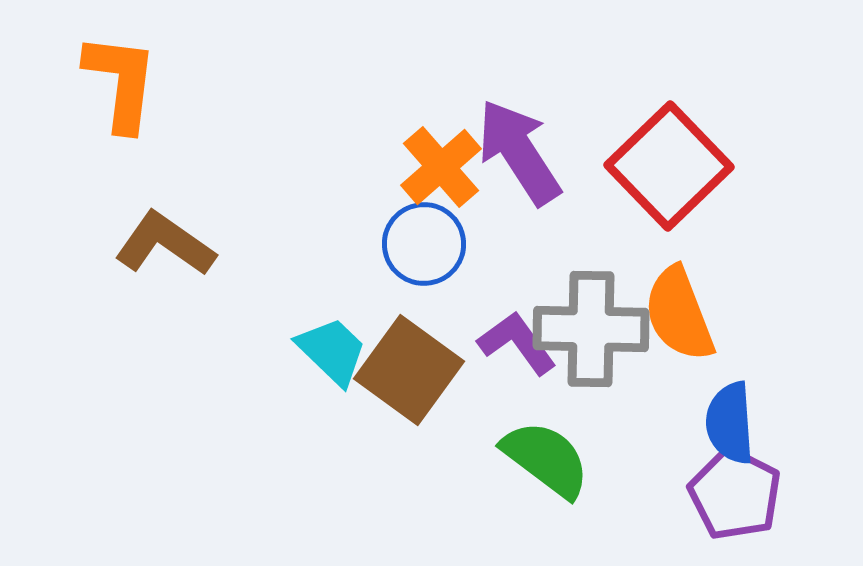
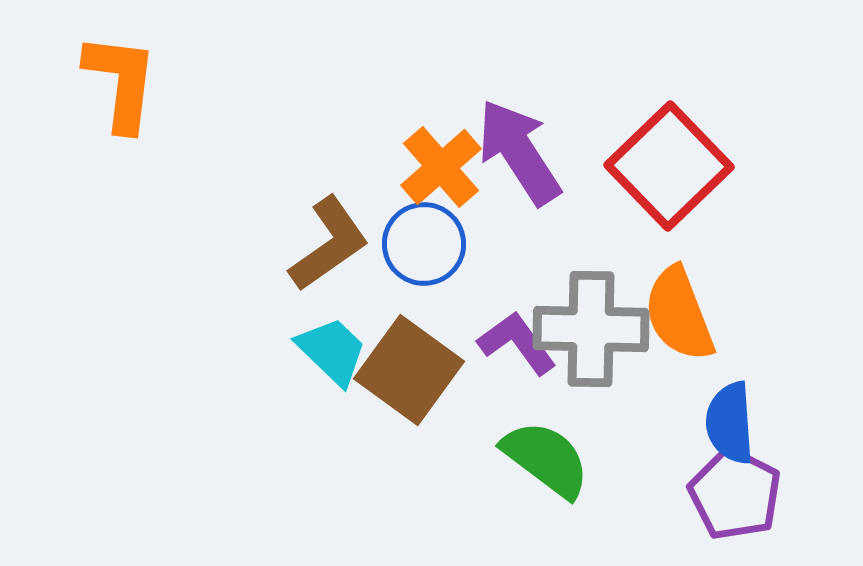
brown L-shape: moved 164 px right; rotated 110 degrees clockwise
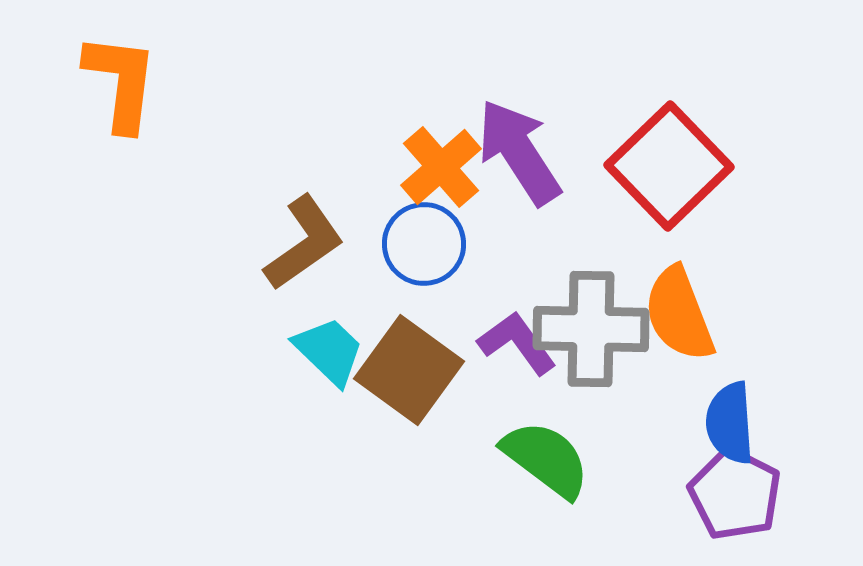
brown L-shape: moved 25 px left, 1 px up
cyan trapezoid: moved 3 px left
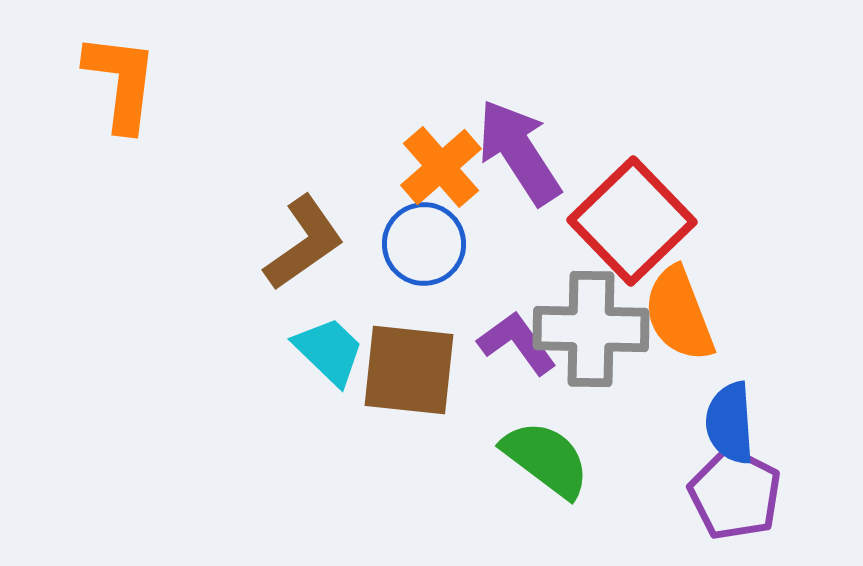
red square: moved 37 px left, 55 px down
brown square: rotated 30 degrees counterclockwise
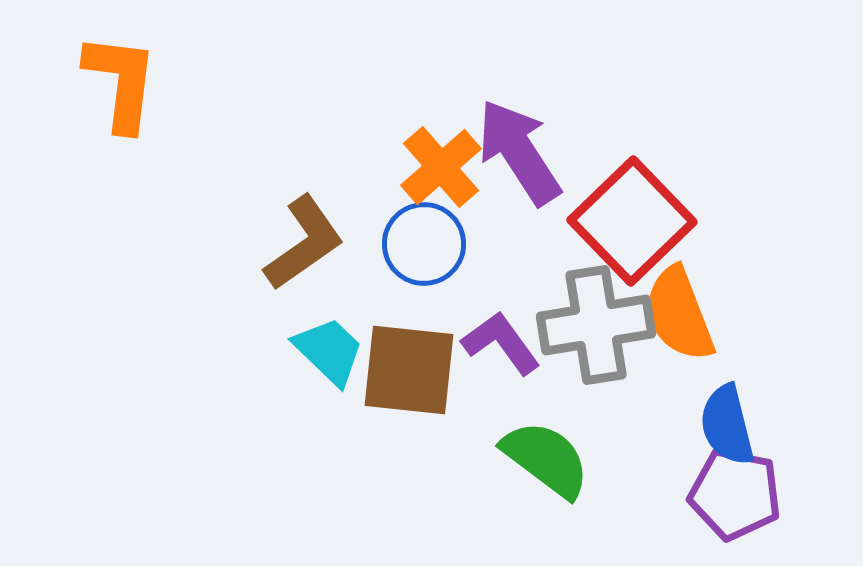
gray cross: moved 5 px right, 4 px up; rotated 10 degrees counterclockwise
purple L-shape: moved 16 px left
blue semicircle: moved 3 px left, 2 px down; rotated 10 degrees counterclockwise
purple pentagon: rotated 16 degrees counterclockwise
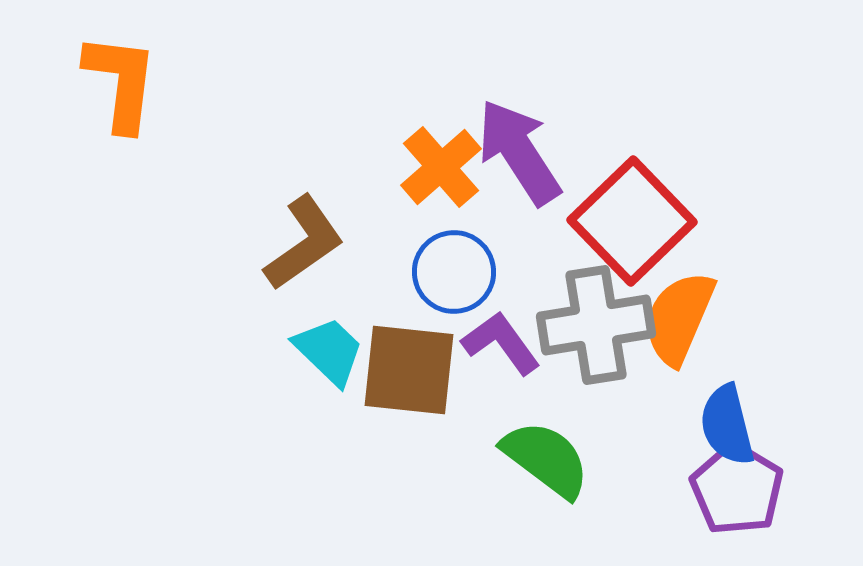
blue circle: moved 30 px right, 28 px down
orange semicircle: moved 4 px down; rotated 44 degrees clockwise
purple pentagon: moved 2 px right, 5 px up; rotated 20 degrees clockwise
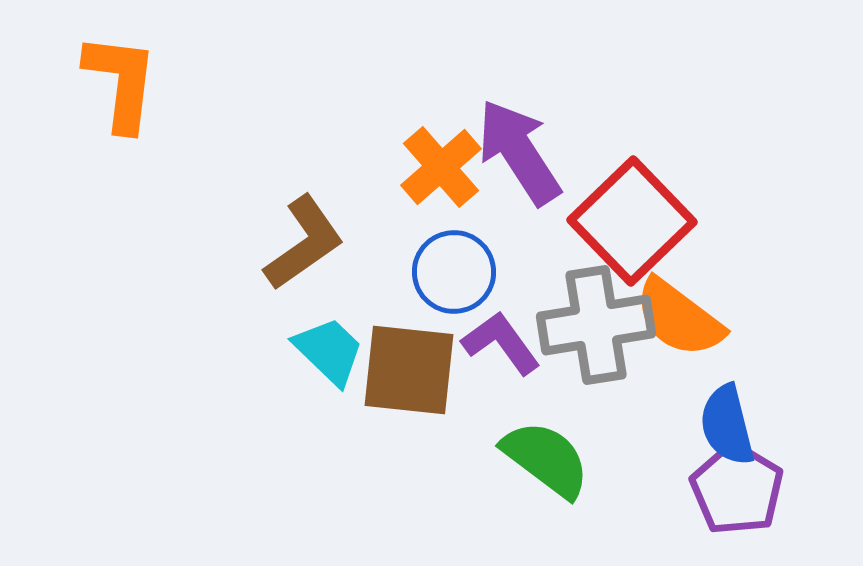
orange semicircle: rotated 76 degrees counterclockwise
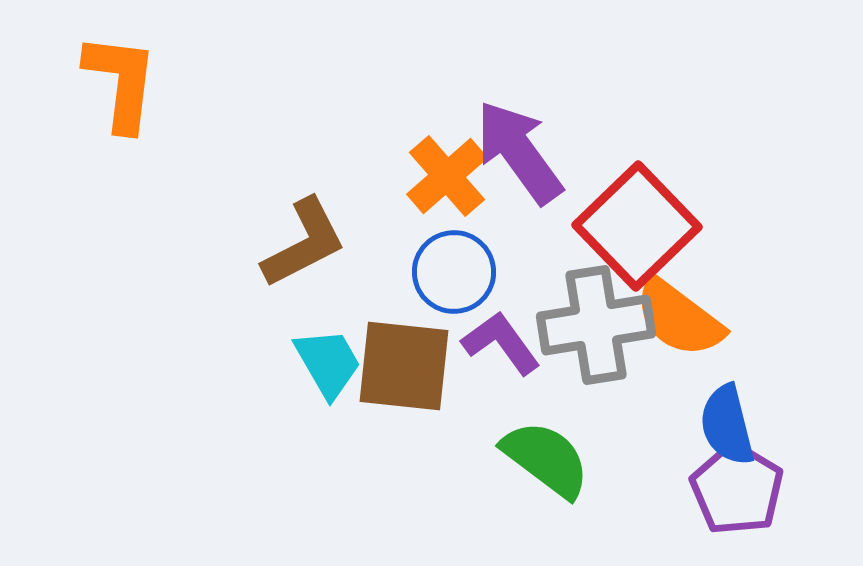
purple arrow: rotated 3 degrees counterclockwise
orange cross: moved 6 px right, 9 px down
red square: moved 5 px right, 5 px down
brown L-shape: rotated 8 degrees clockwise
cyan trapezoid: moved 1 px left, 12 px down; rotated 16 degrees clockwise
brown square: moved 5 px left, 4 px up
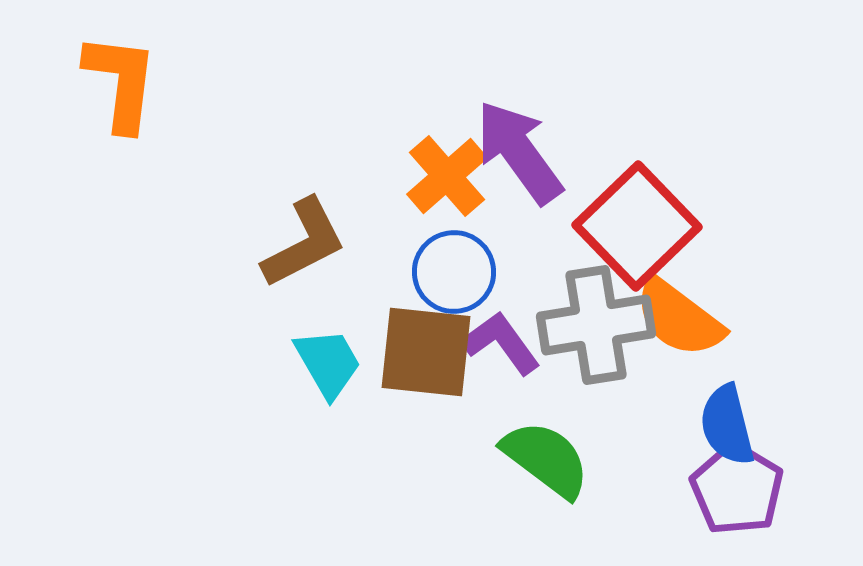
brown square: moved 22 px right, 14 px up
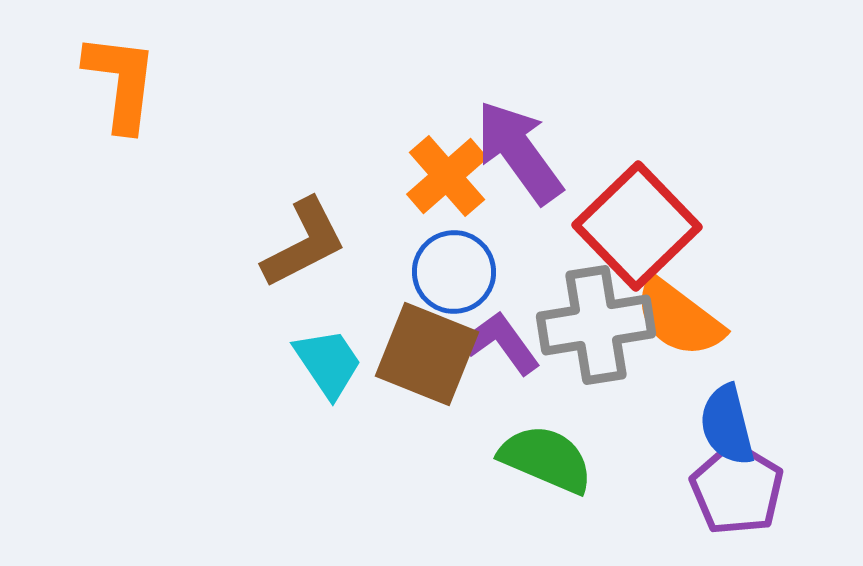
brown square: moved 1 px right, 2 px down; rotated 16 degrees clockwise
cyan trapezoid: rotated 4 degrees counterclockwise
green semicircle: rotated 14 degrees counterclockwise
